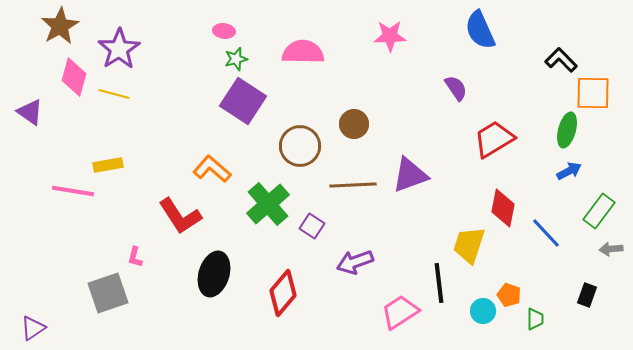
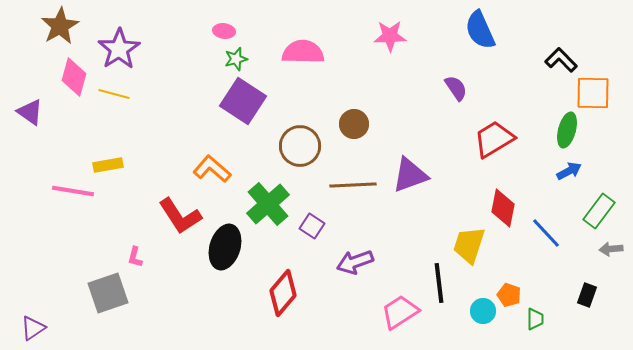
black ellipse at (214, 274): moved 11 px right, 27 px up
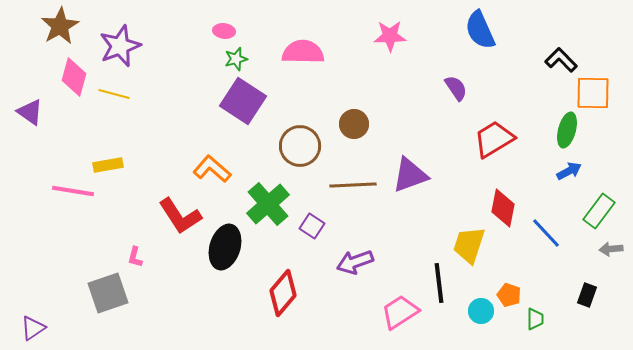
purple star at (119, 49): moved 1 px right, 3 px up; rotated 12 degrees clockwise
cyan circle at (483, 311): moved 2 px left
